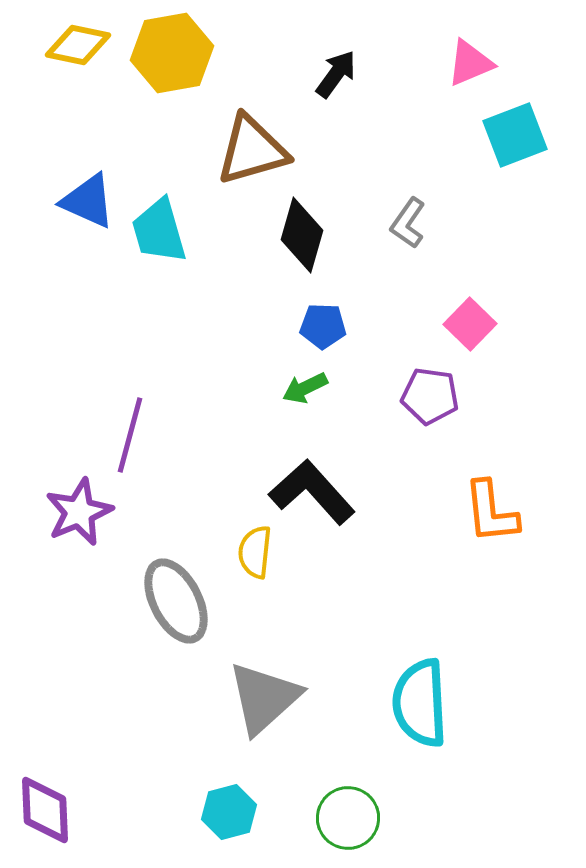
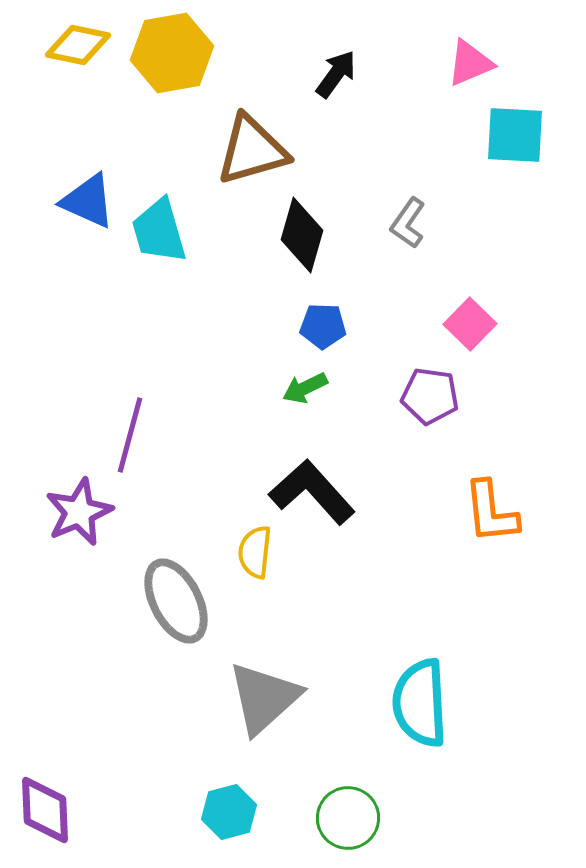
cyan square: rotated 24 degrees clockwise
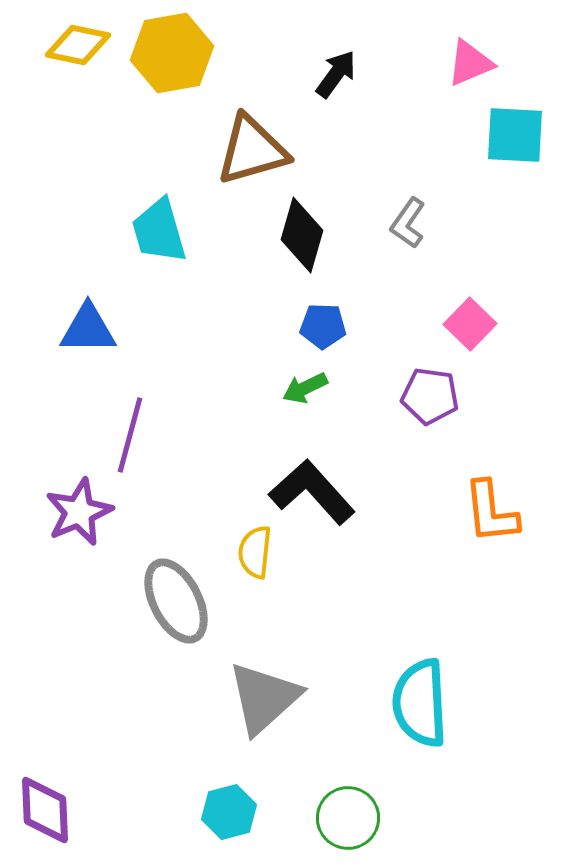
blue triangle: moved 128 px down; rotated 24 degrees counterclockwise
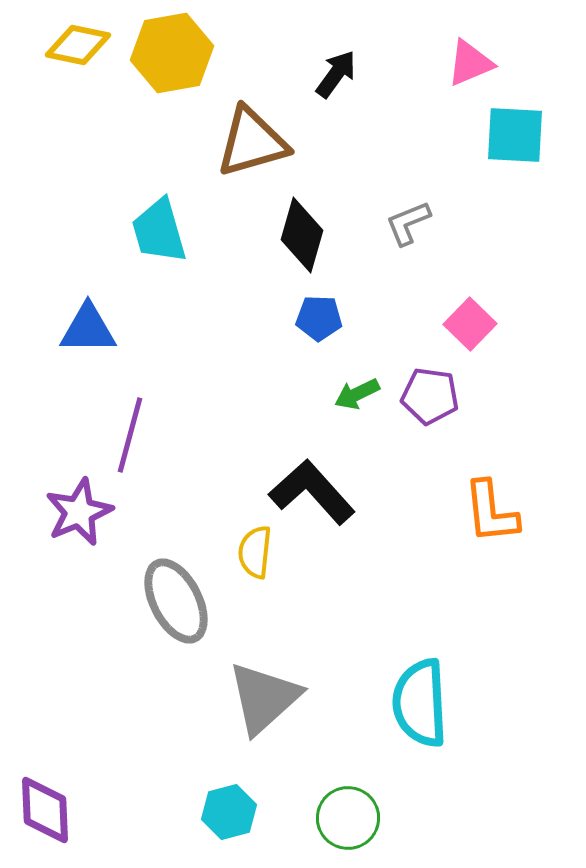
brown triangle: moved 8 px up
gray L-shape: rotated 33 degrees clockwise
blue pentagon: moved 4 px left, 8 px up
green arrow: moved 52 px right, 6 px down
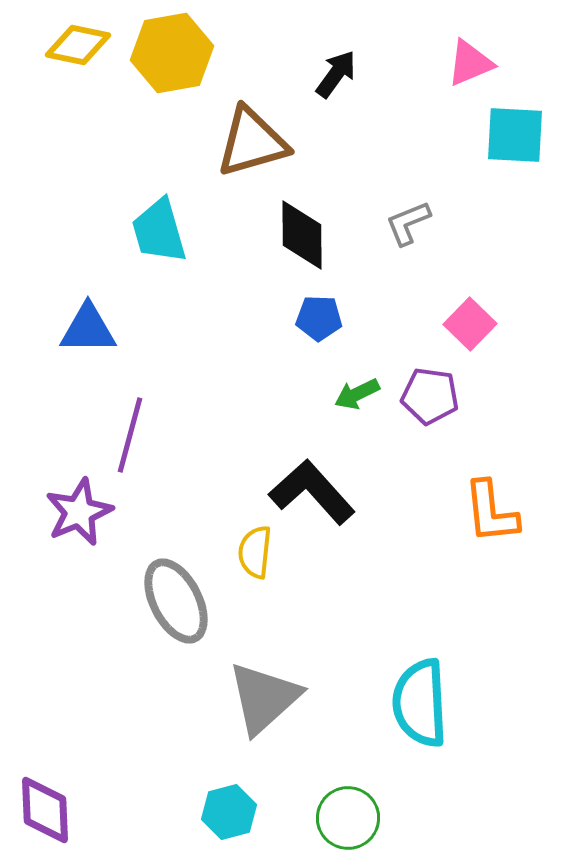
black diamond: rotated 16 degrees counterclockwise
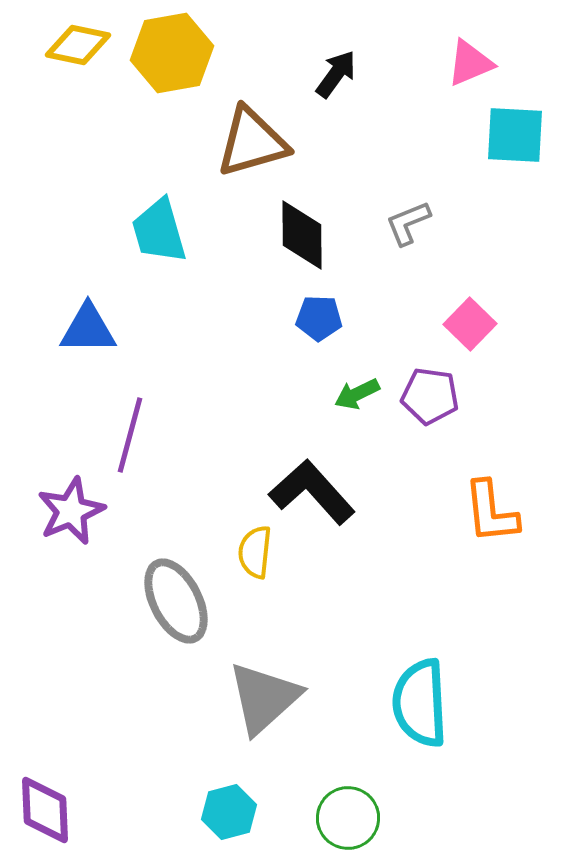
purple star: moved 8 px left, 1 px up
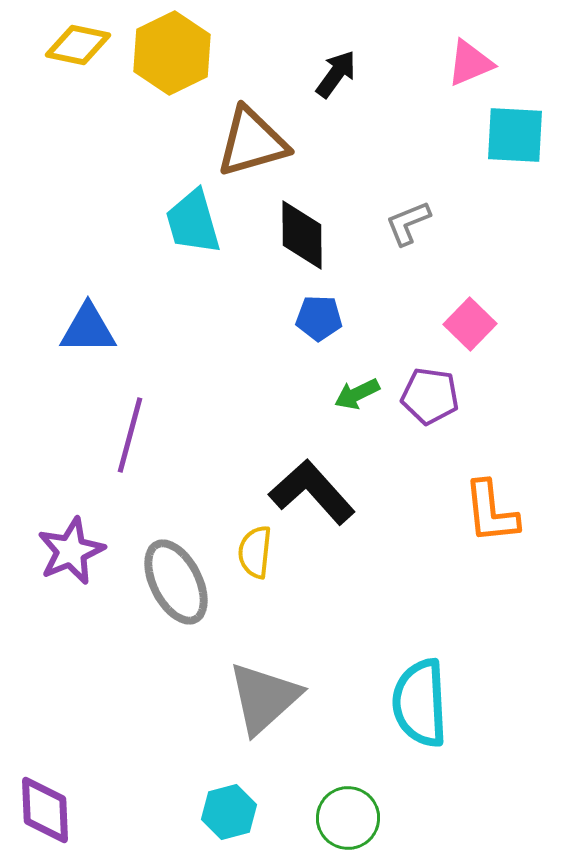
yellow hexagon: rotated 16 degrees counterclockwise
cyan trapezoid: moved 34 px right, 9 px up
purple star: moved 40 px down
gray ellipse: moved 19 px up
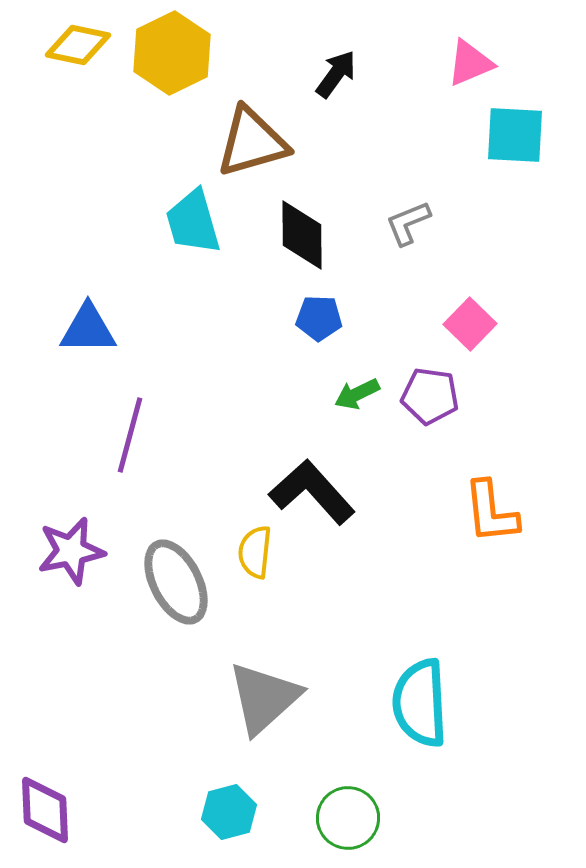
purple star: rotated 12 degrees clockwise
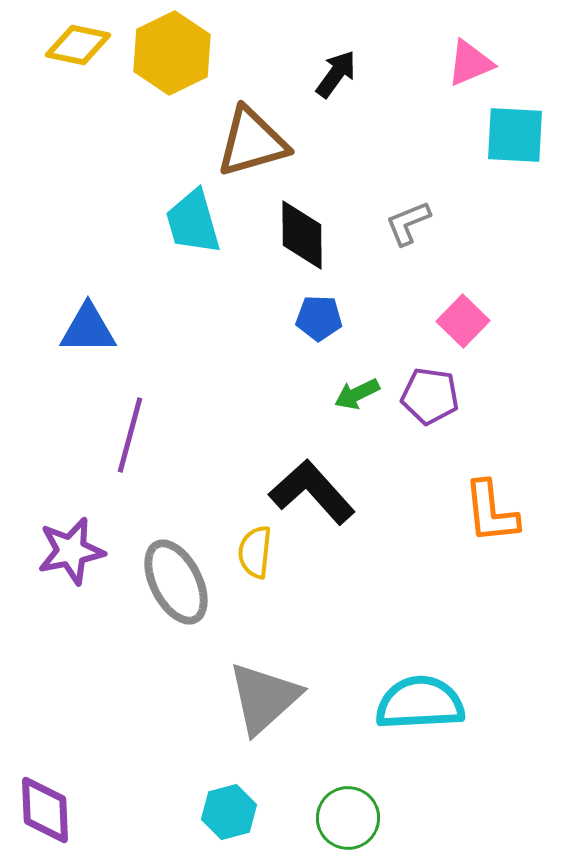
pink square: moved 7 px left, 3 px up
cyan semicircle: rotated 90 degrees clockwise
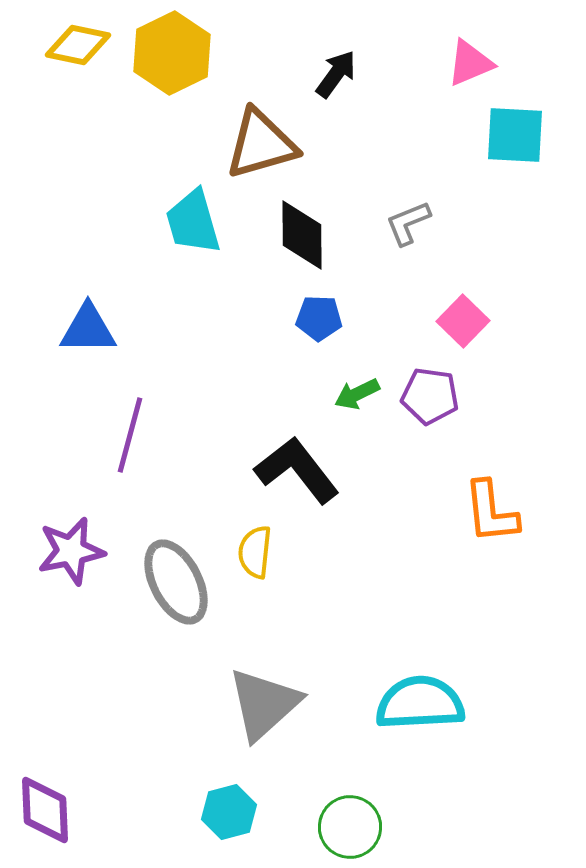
brown triangle: moved 9 px right, 2 px down
black L-shape: moved 15 px left, 22 px up; rotated 4 degrees clockwise
gray triangle: moved 6 px down
green circle: moved 2 px right, 9 px down
